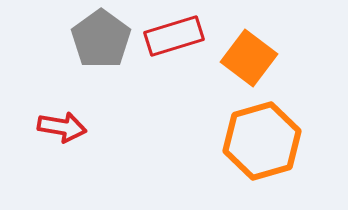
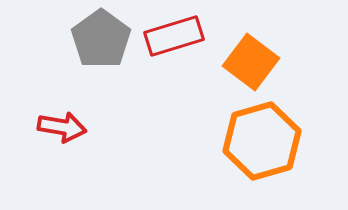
orange square: moved 2 px right, 4 px down
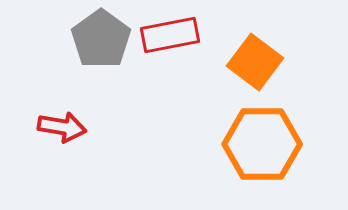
red rectangle: moved 4 px left, 1 px up; rotated 6 degrees clockwise
orange square: moved 4 px right
orange hexagon: moved 3 px down; rotated 16 degrees clockwise
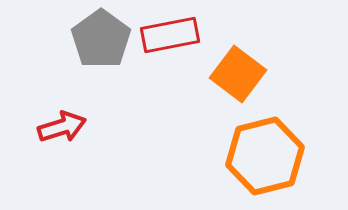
orange square: moved 17 px left, 12 px down
red arrow: rotated 27 degrees counterclockwise
orange hexagon: moved 3 px right, 12 px down; rotated 14 degrees counterclockwise
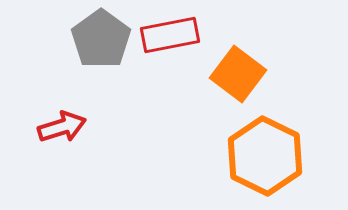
orange hexagon: rotated 20 degrees counterclockwise
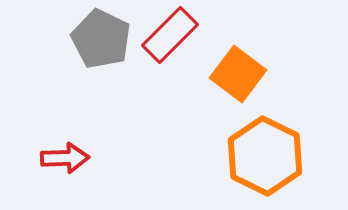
red rectangle: rotated 34 degrees counterclockwise
gray pentagon: rotated 10 degrees counterclockwise
red arrow: moved 3 px right, 31 px down; rotated 15 degrees clockwise
